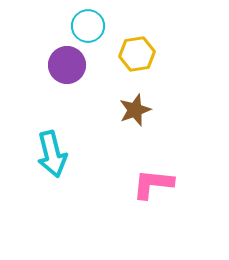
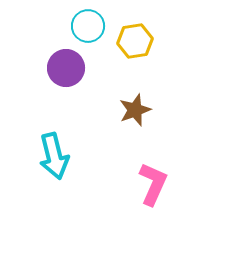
yellow hexagon: moved 2 px left, 13 px up
purple circle: moved 1 px left, 3 px down
cyan arrow: moved 2 px right, 2 px down
pink L-shape: rotated 108 degrees clockwise
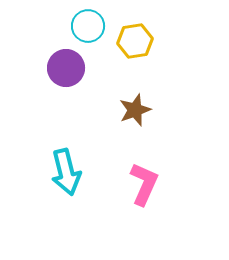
cyan arrow: moved 12 px right, 16 px down
pink L-shape: moved 9 px left
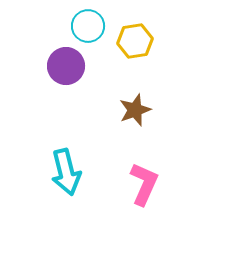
purple circle: moved 2 px up
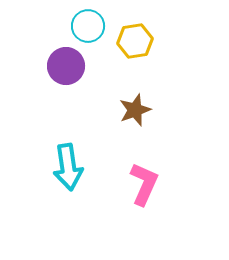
cyan arrow: moved 2 px right, 5 px up; rotated 6 degrees clockwise
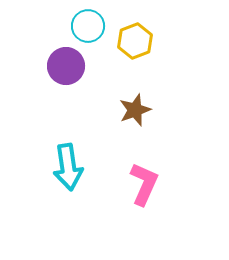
yellow hexagon: rotated 12 degrees counterclockwise
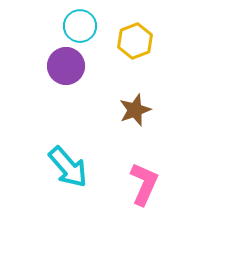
cyan circle: moved 8 px left
cyan arrow: rotated 33 degrees counterclockwise
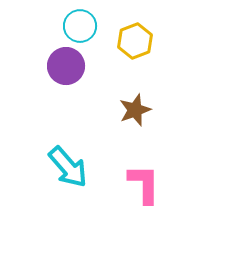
pink L-shape: rotated 24 degrees counterclockwise
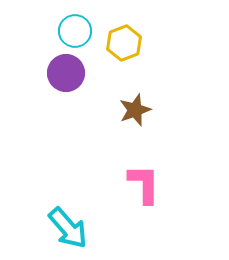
cyan circle: moved 5 px left, 5 px down
yellow hexagon: moved 11 px left, 2 px down
purple circle: moved 7 px down
cyan arrow: moved 61 px down
